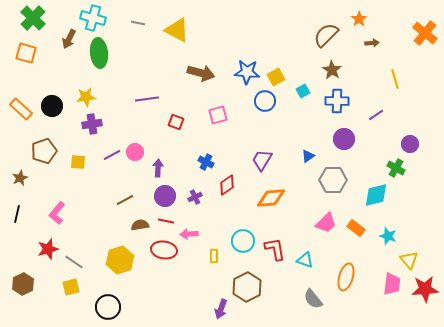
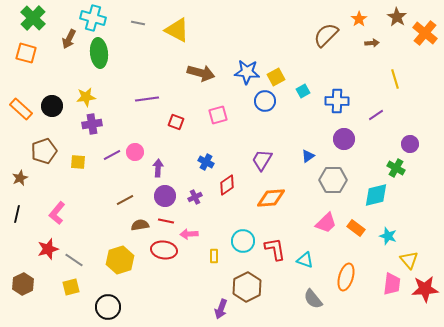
brown star at (332, 70): moved 65 px right, 53 px up
gray line at (74, 262): moved 2 px up
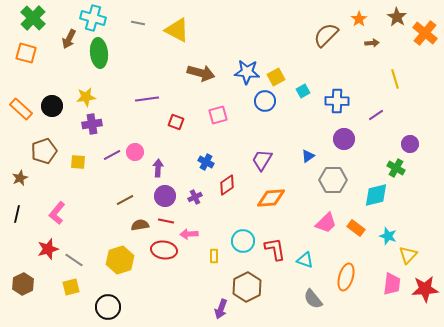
yellow triangle at (409, 260): moved 1 px left, 5 px up; rotated 24 degrees clockwise
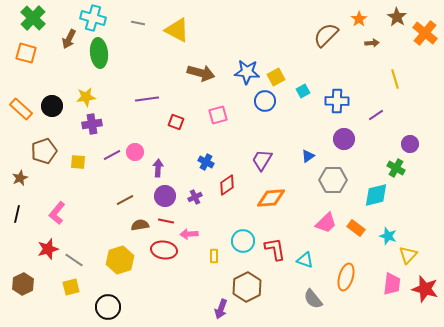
red star at (425, 289): rotated 20 degrees clockwise
